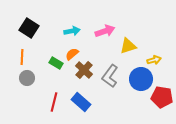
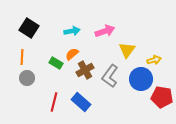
yellow triangle: moved 1 px left, 4 px down; rotated 36 degrees counterclockwise
brown cross: moved 1 px right; rotated 18 degrees clockwise
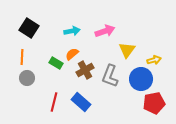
gray L-shape: rotated 15 degrees counterclockwise
red pentagon: moved 8 px left, 6 px down; rotated 20 degrees counterclockwise
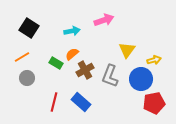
pink arrow: moved 1 px left, 11 px up
orange line: rotated 56 degrees clockwise
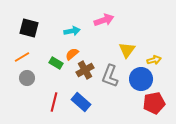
black square: rotated 18 degrees counterclockwise
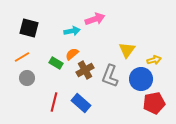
pink arrow: moved 9 px left, 1 px up
blue rectangle: moved 1 px down
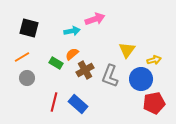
blue rectangle: moved 3 px left, 1 px down
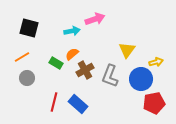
yellow arrow: moved 2 px right, 2 px down
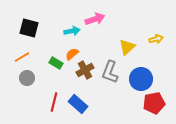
yellow triangle: moved 3 px up; rotated 12 degrees clockwise
yellow arrow: moved 23 px up
gray L-shape: moved 4 px up
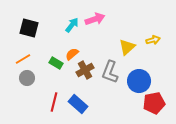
cyan arrow: moved 6 px up; rotated 42 degrees counterclockwise
yellow arrow: moved 3 px left, 1 px down
orange line: moved 1 px right, 2 px down
blue circle: moved 2 px left, 2 px down
